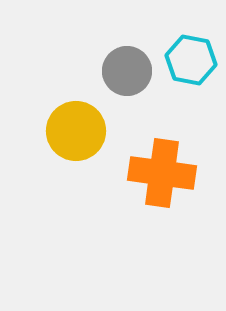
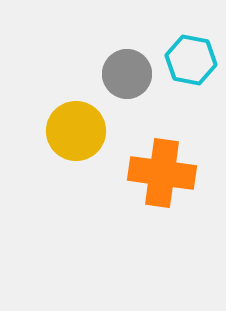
gray circle: moved 3 px down
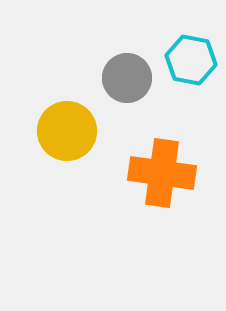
gray circle: moved 4 px down
yellow circle: moved 9 px left
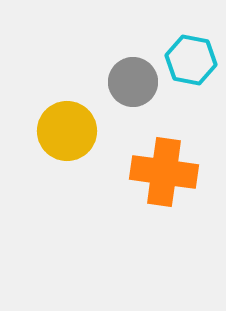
gray circle: moved 6 px right, 4 px down
orange cross: moved 2 px right, 1 px up
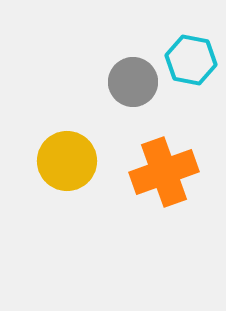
yellow circle: moved 30 px down
orange cross: rotated 28 degrees counterclockwise
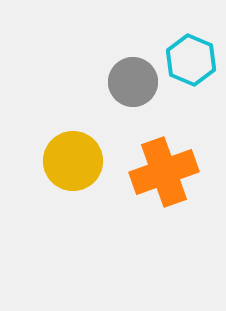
cyan hexagon: rotated 12 degrees clockwise
yellow circle: moved 6 px right
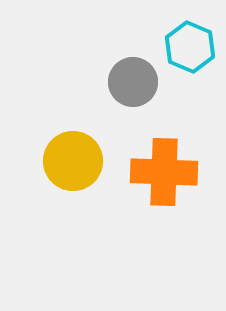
cyan hexagon: moved 1 px left, 13 px up
orange cross: rotated 22 degrees clockwise
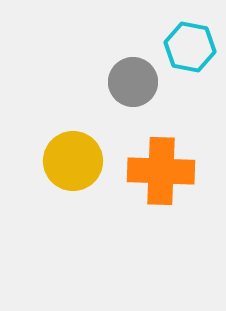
cyan hexagon: rotated 12 degrees counterclockwise
orange cross: moved 3 px left, 1 px up
